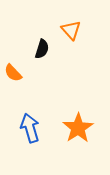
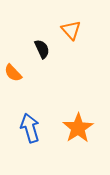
black semicircle: rotated 42 degrees counterclockwise
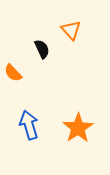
blue arrow: moved 1 px left, 3 px up
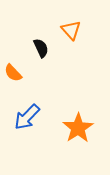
black semicircle: moved 1 px left, 1 px up
blue arrow: moved 2 px left, 8 px up; rotated 120 degrees counterclockwise
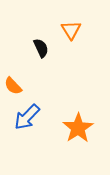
orange triangle: rotated 10 degrees clockwise
orange semicircle: moved 13 px down
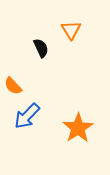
blue arrow: moved 1 px up
